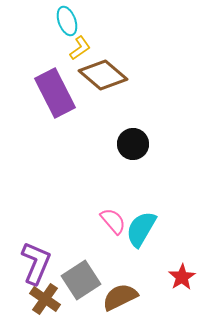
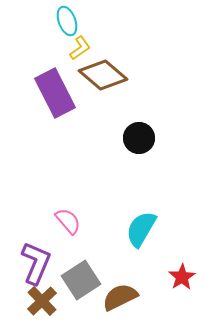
black circle: moved 6 px right, 6 px up
pink semicircle: moved 45 px left
brown cross: moved 3 px left, 2 px down; rotated 12 degrees clockwise
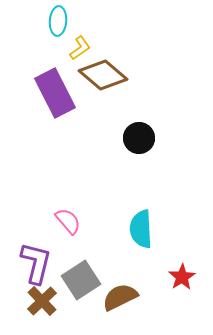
cyan ellipse: moved 9 px left; rotated 24 degrees clockwise
cyan semicircle: rotated 33 degrees counterclockwise
purple L-shape: rotated 9 degrees counterclockwise
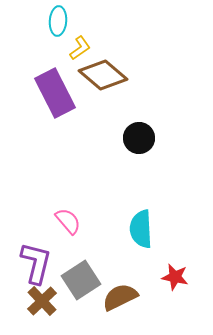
red star: moved 7 px left; rotated 28 degrees counterclockwise
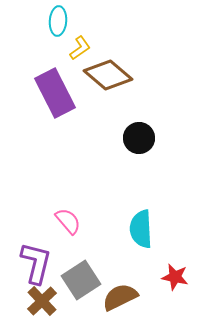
brown diamond: moved 5 px right
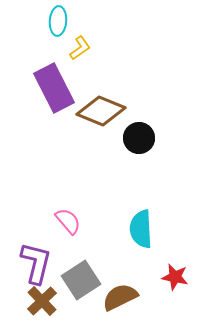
brown diamond: moved 7 px left, 36 px down; rotated 18 degrees counterclockwise
purple rectangle: moved 1 px left, 5 px up
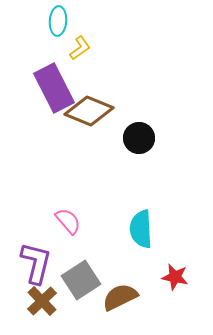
brown diamond: moved 12 px left
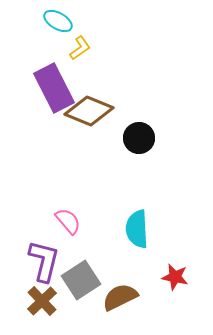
cyan ellipse: rotated 64 degrees counterclockwise
cyan semicircle: moved 4 px left
purple L-shape: moved 8 px right, 2 px up
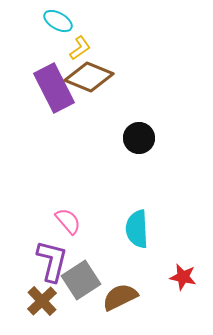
brown diamond: moved 34 px up
purple L-shape: moved 8 px right
red star: moved 8 px right
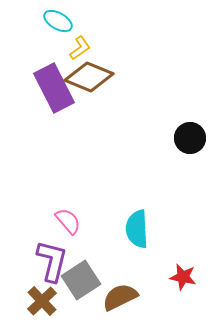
black circle: moved 51 px right
